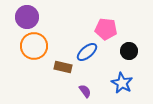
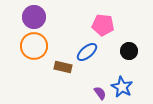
purple circle: moved 7 px right
pink pentagon: moved 3 px left, 4 px up
blue star: moved 4 px down
purple semicircle: moved 15 px right, 2 px down
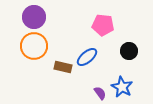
blue ellipse: moved 5 px down
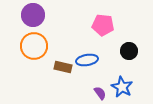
purple circle: moved 1 px left, 2 px up
blue ellipse: moved 3 px down; rotated 30 degrees clockwise
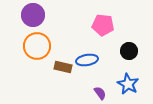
orange circle: moved 3 px right
blue star: moved 6 px right, 3 px up
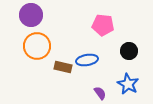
purple circle: moved 2 px left
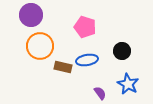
pink pentagon: moved 18 px left, 2 px down; rotated 10 degrees clockwise
orange circle: moved 3 px right
black circle: moved 7 px left
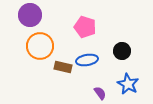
purple circle: moved 1 px left
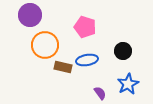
orange circle: moved 5 px right, 1 px up
black circle: moved 1 px right
blue star: rotated 15 degrees clockwise
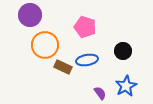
brown rectangle: rotated 12 degrees clockwise
blue star: moved 2 px left, 2 px down
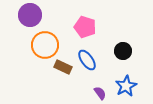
blue ellipse: rotated 65 degrees clockwise
